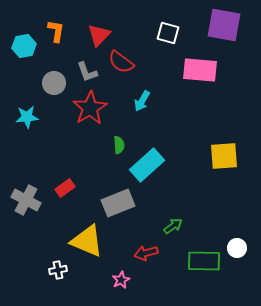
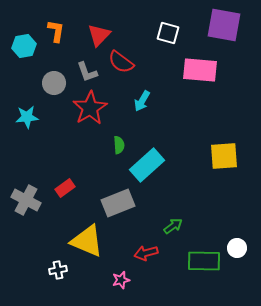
pink star: rotated 12 degrees clockwise
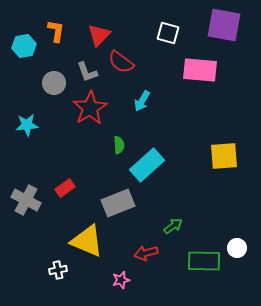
cyan star: moved 8 px down
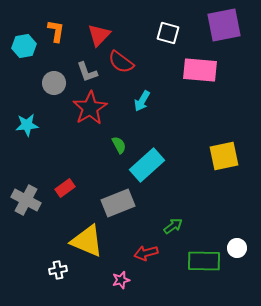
purple square: rotated 21 degrees counterclockwise
green semicircle: rotated 24 degrees counterclockwise
yellow square: rotated 8 degrees counterclockwise
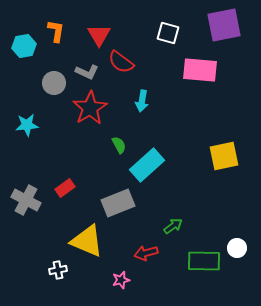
red triangle: rotated 15 degrees counterclockwise
gray L-shape: rotated 45 degrees counterclockwise
cyan arrow: rotated 20 degrees counterclockwise
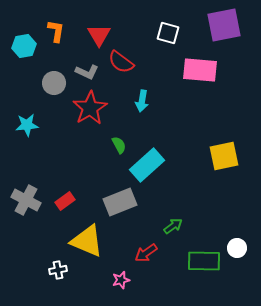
red rectangle: moved 13 px down
gray rectangle: moved 2 px right, 1 px up
red arrow: rotated 20 degrees counterclockwise
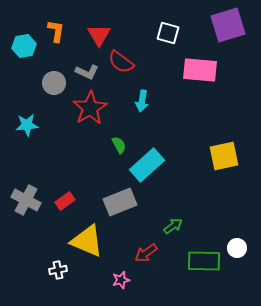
purple square: moved 4 px right; rotated 6 degrees counterclockwise
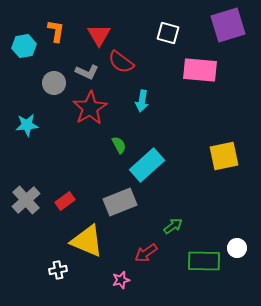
gray cross: rotated 20 degrees clockwise
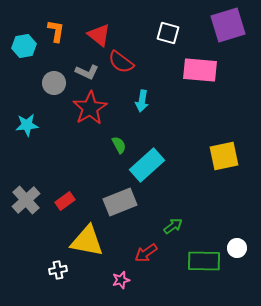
red triangle: rotated 20 degrees counterclockwise
yellow triangle: rotated 12 degrees counterclockwise
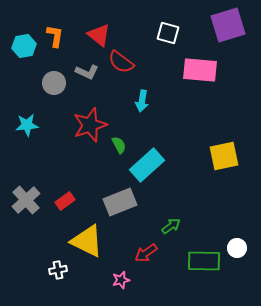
orange L-shape: moved 1 px left, 5 px down
red star: moved 17 px down; rotated 12 degrees clockwise
green arrow: moved 2 px left
yellow triangle: rotated 15 degrees clockwise
